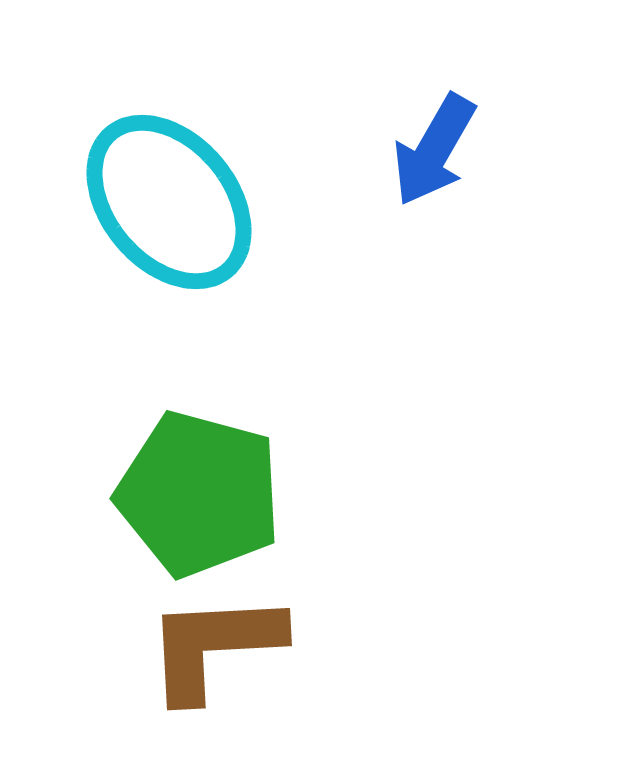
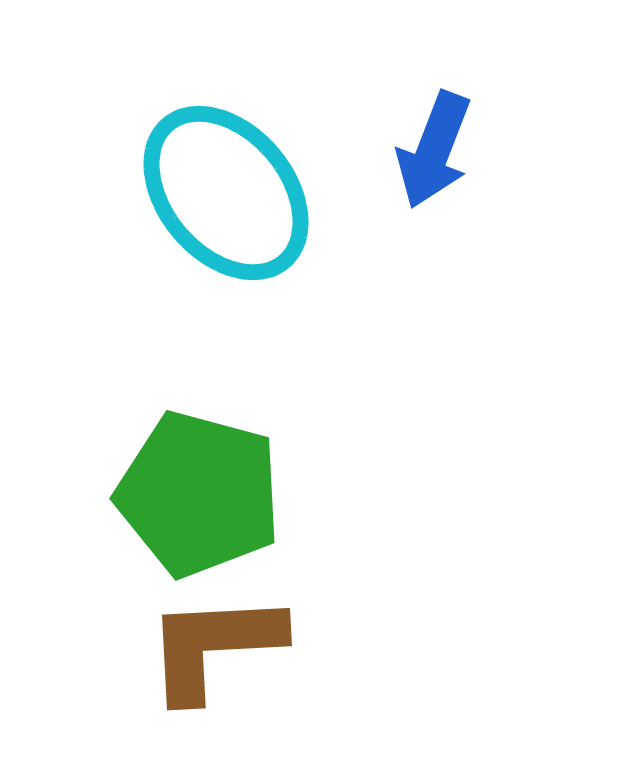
blue arrow: rotated 9 degrees counterclockwise
cyan ellipse: moved 57 px right, 9 px up
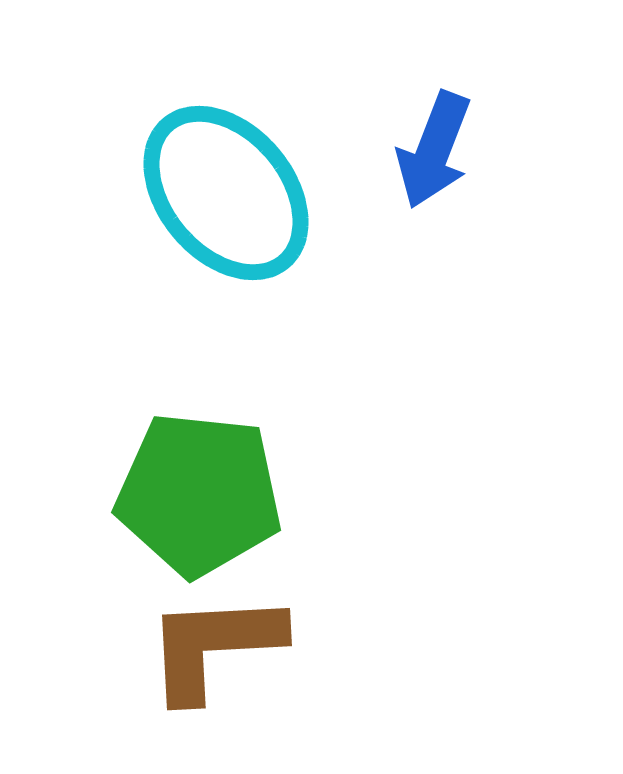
green pentagon: rotated 9 degrees counterclockwise
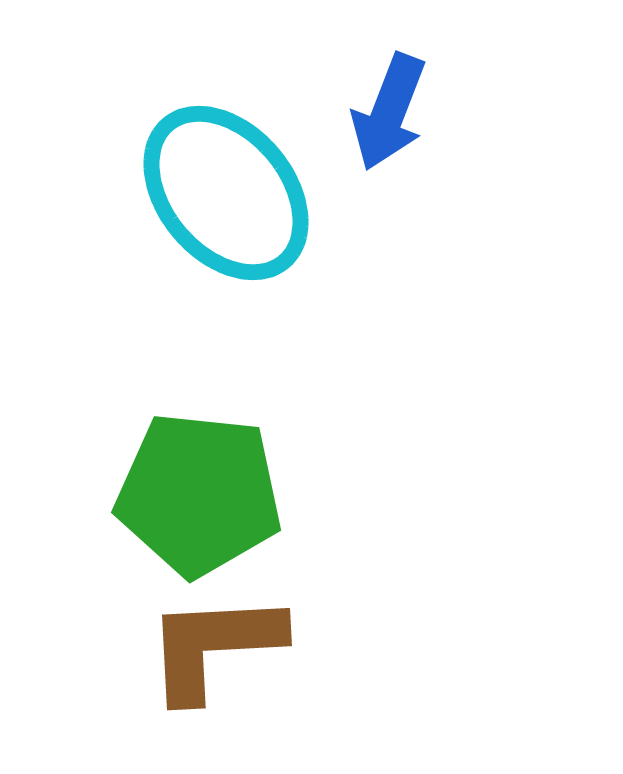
blue arrow: moved 45 px left, 38 px up
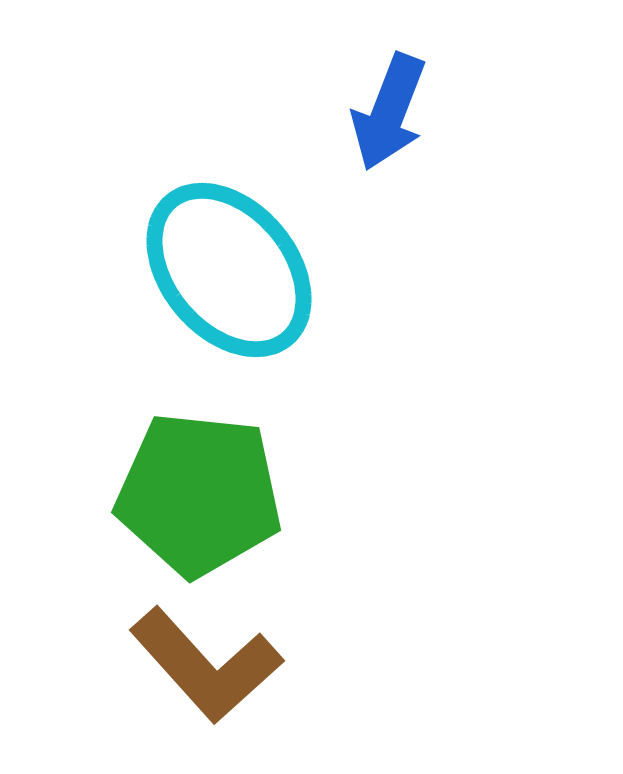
cyan ellipse: moved 3 px right, 77 px down
brown L-shape: moved 8 px left, 19 px down; rotated 129 degrees counterclockwise
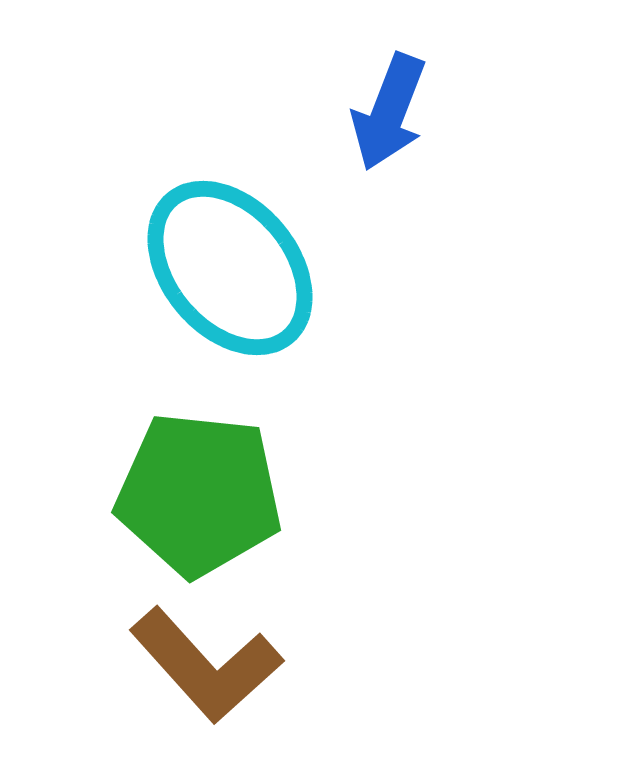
cyan ellipse: moved 1 px right, 2 px up
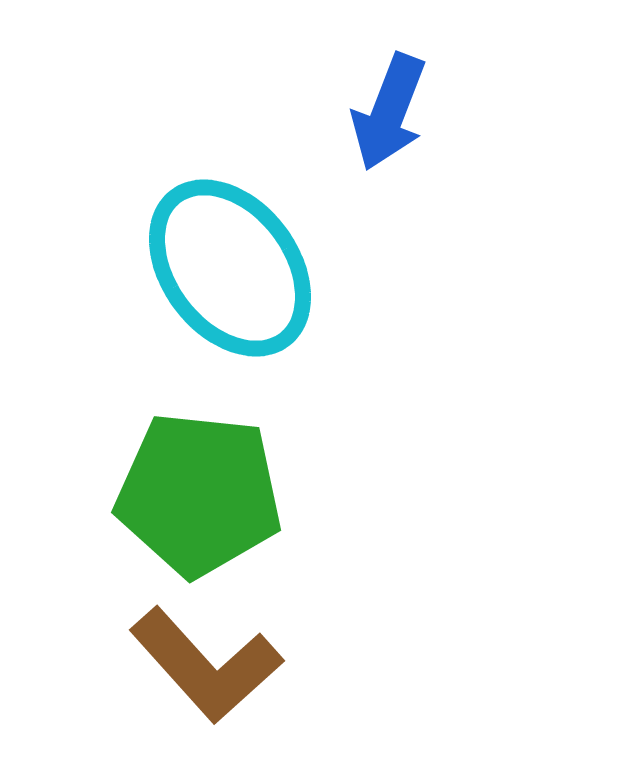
cyan ellipse: rotated 3 degrees clockwise
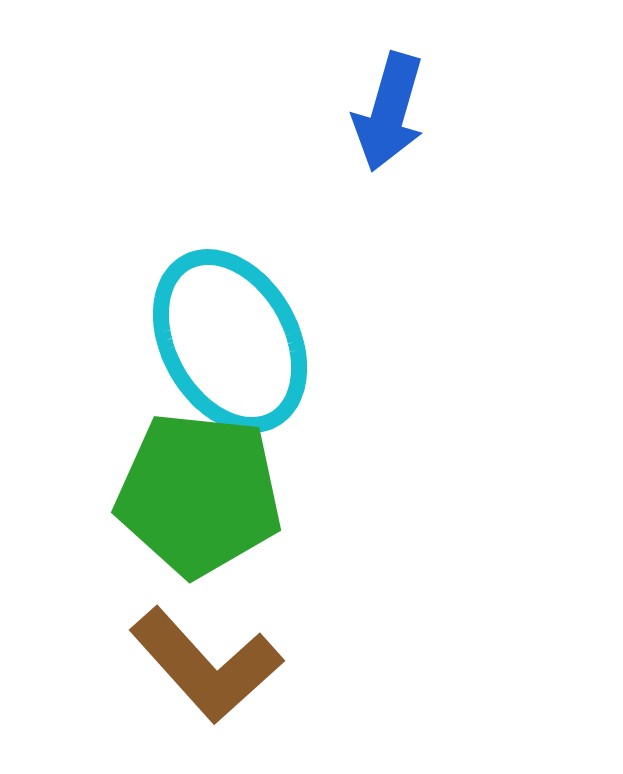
blue arrow: rotated 5 degrees counterclockwise
cyan ellipse: moved 73 px down; rotated 8 degrees clockwise
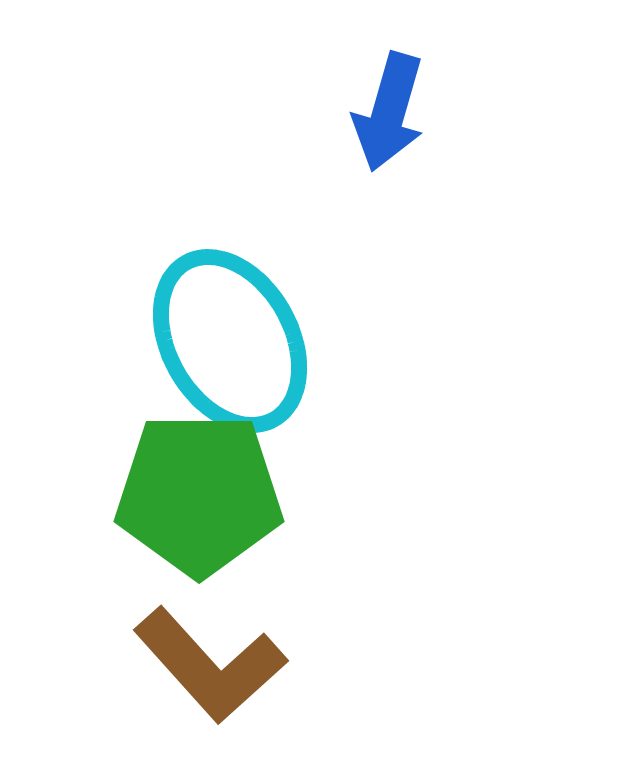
green pentagon: rotated 6 degrees counterclockwise
brown L-shape: moved 4 px right
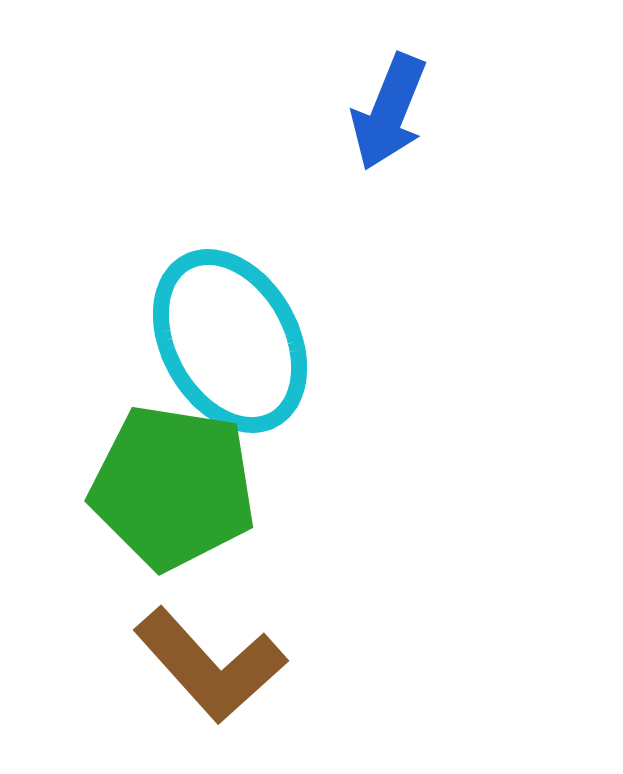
blue arrow: rotated 6 degrees clockwise
green pentagon: moved 26 px left, 7 px up; rotated 9 degrees clockwise
